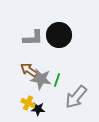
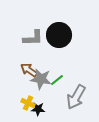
green line: rotated 32 degrees clockwise
gray arrow: rotated 10 degrees counterclockwise
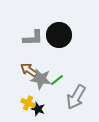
black star: rotated 16 degrees clockwise
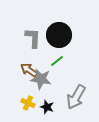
gray L-shape: rotated 85 degrees counterclockwise
green line: moved 19 px up
black star: moved 9 px right, 2 px up
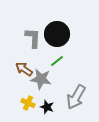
black circle: moved 2 px left, 1 px up
brown arrow: moved 5 px left, 1 px up
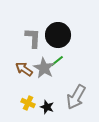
black circle: moved 1 px right, 1 px down
gray star: moved 3 px right, 11 px up; rotated 20 degrees clockwise
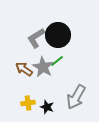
gray L-shape: moved 3 px right; rotated 125 degrees counterclockwise
gray star: moved 1 px left, 1 px up
yellow cross: rotated 32 degrees counterclockwise
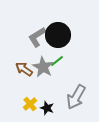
gray L-shape: moved 1 px right, 1 px up
yellow cross: moved 2 px right, 1 px down; rotated 32 degrees counterclockwise
black star: moved 1 px down
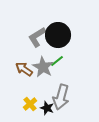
gray arrow: moved 15 px left; rotated 15 degrees counterclockwise
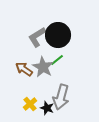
green line: moved 1 px up
